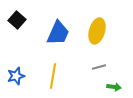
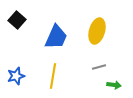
blue trapezoid: moved 2 px left, 4 px down
green arrow: moved 2 px up
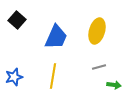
blue star: moved 2 px left, 1 px down
